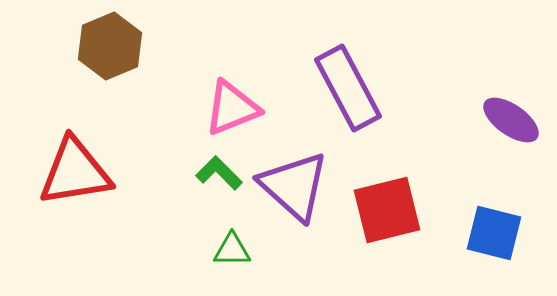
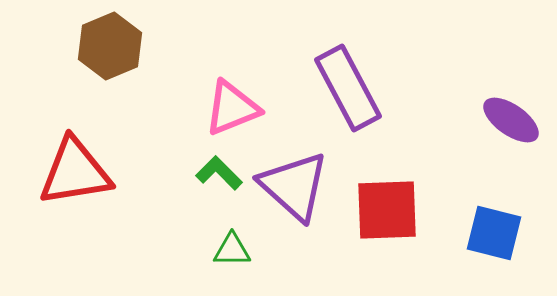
red square: rotated 12 degrees clockwise
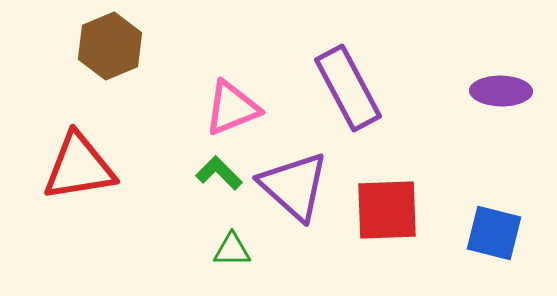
purple ellipse: moved 10 px left, 29 px up; rotated 34 degrees counterclockwise
red triangle: moved 4 px right, 5 px up
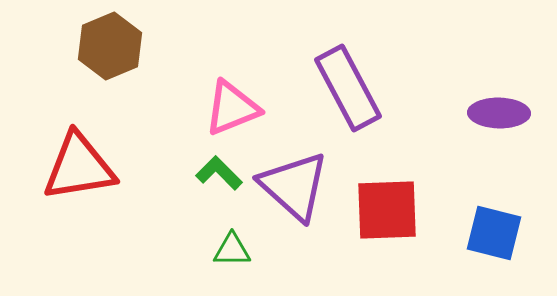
purple ellipse: moved 2 px left, 22 px down
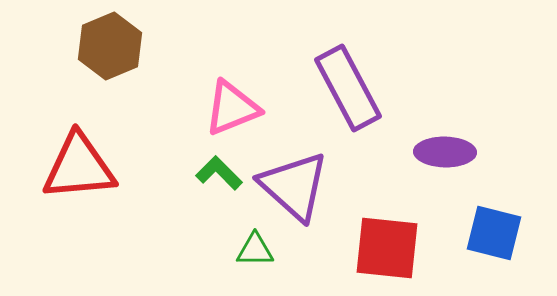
purple ellipse: moved 54 px left, 39 px down
red triangle: rotated 4 degrees clockwise
red square: moved 38 px down; rotated 8 degrees clockwise
green triangle: moved 23 px right
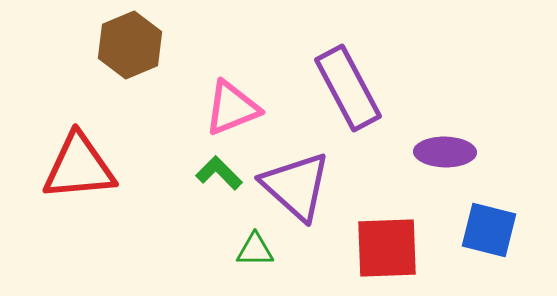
brown hexagon: moved 20 px right, 1 px up
purple triangle: moved 2 px right
blue square: moved 5 px left, 3 px up
red square: rotated 8 degrees counterclockwise
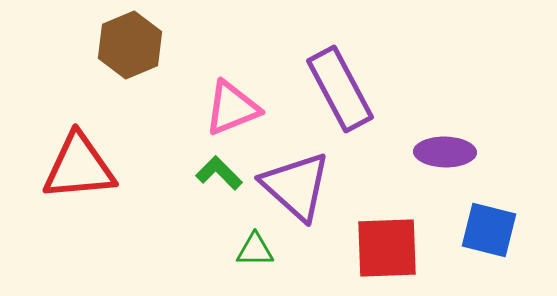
purple rectangle: moved 8 px left, 1 px down
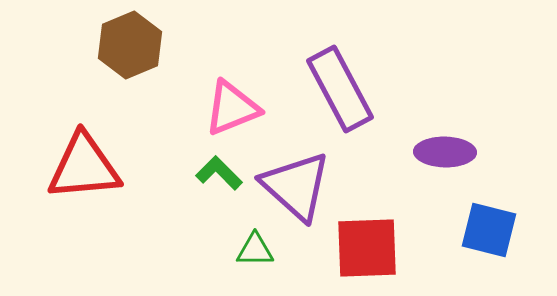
red triangle: moved 5 px right
red square: moved 20 px left
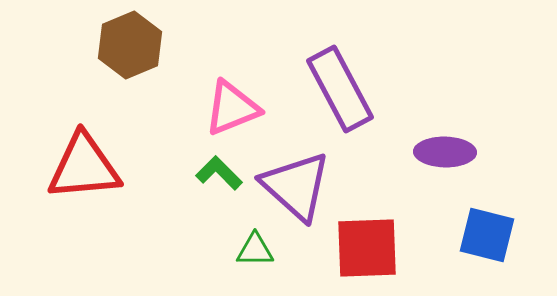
blue square: moved 2 px left, 5 px down
